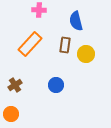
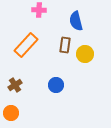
orange rectangle: moved 4 px left, 1 px down
yellow circle: moved 1 px left
orange circle: moved 1 px up
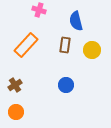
pink cross: rotated 16 degrees clockwise
yellow circle: moved 7 px right, 4 px up
blue circle: moved 10 px right
orange circle: moved 5 px right, 1 px up
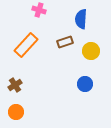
blue semicircle: moved 5 px right, 2 px up; rotated 18 degrees clockwise
brown rectangle: moved 3 px up; rotated 63 degrees clockwise
yellow circle: moved 1 px left, 1 px down
blue circle: moved 19 px right, 1 px up
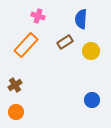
pink cross: moved 1 px left, 6 px down
brown rectangle: rotated 14 degrees counterclockwise
blue circle: moved 7 px right, 16 px down
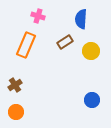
orange rectangle: rotated 20 degrees counterclockwise
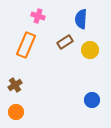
yellow circle: moved 1 px left, 1 px up
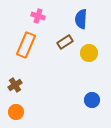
yellow circle: moved 1 px left, 3 px down
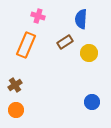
blue circle: moved 2 px down
orange circle: moved 2 px up
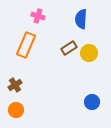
brown rectangle: moved 4 px right, 6 px down
